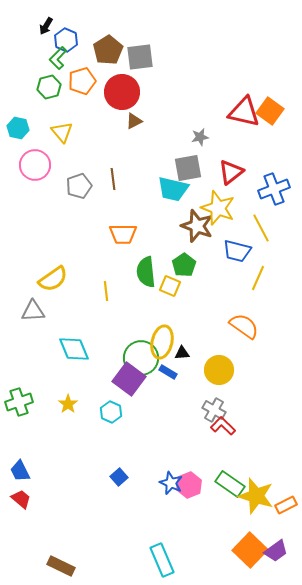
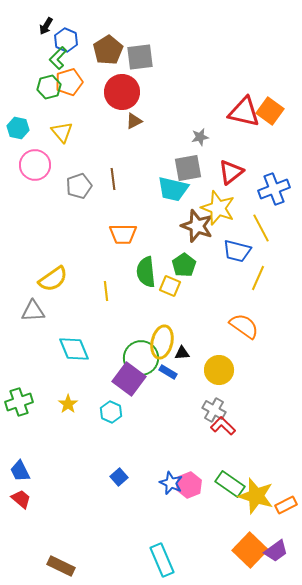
orange pentagon at (82, 81): moved 13 px left, 1 px down
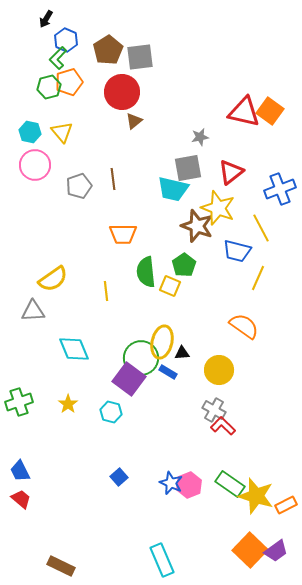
black arrow at (46, 26): moved 7 px up
brown triangle at (134, 121): rotated 12 degrees counterclockwise
cyan hexagon at (18, 128): moved 12 px right, 4 px down
blue cross at (274, 189): moved 6 px right
cyan hexagon at (111, 412): rotated 10 degrees counterclockwise
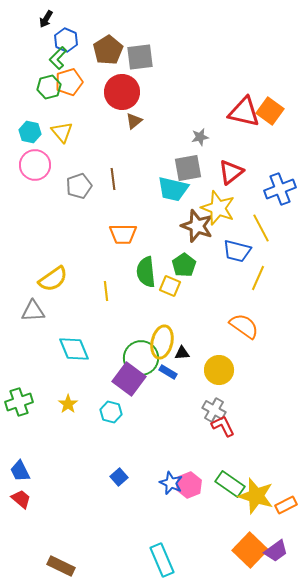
red L-shape at (223, 426): rotated 20 degrees clockwise
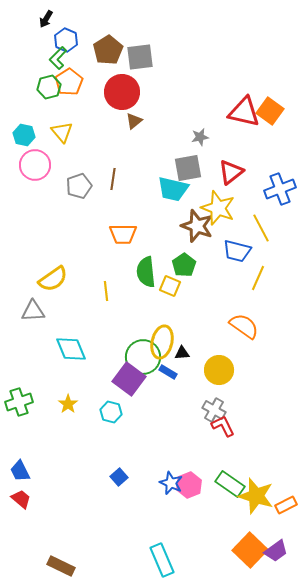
orange pentagon at (69, 82): rotated 16 degrees counterclockwise
cyan hexagon at (30, 132): moved 6 px left, 3 px down
brown line at (113, 179): rotated 15 degrees clockwise
cyan diamond at (74, 349): moved 3 px left
green circle at (141, 358): moved 2 px right, 1 px up
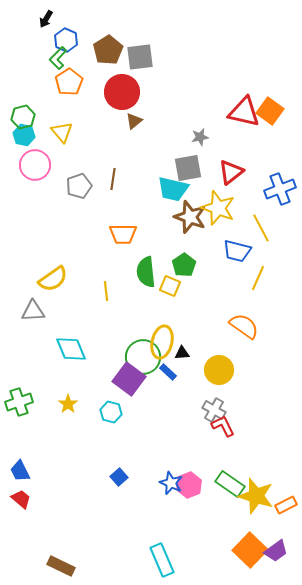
green hexagon at (49, 87): moved 26 px left, 30 px down
brown star at (197, 226): moved 7 px left, 9 px up
blue rectangle at (168, 372): rotated 12 degrees clockwise
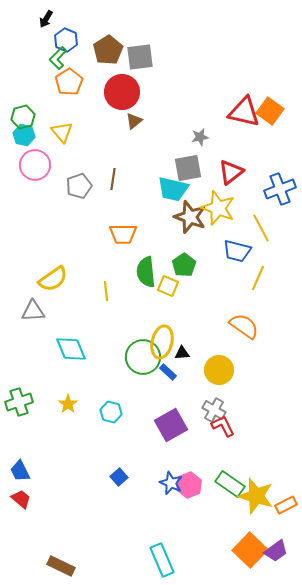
yellow square at (170, 286): moved 2 px left
purple square at (129, 379): moved 42 px right, 46 px down; rotated 24 degrees clockwise
